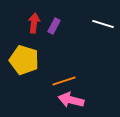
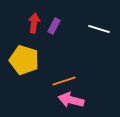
white line: moved 4 px left, 5 px down
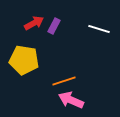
red arrow: rotated 54 degrees clockwise
yellow pentagon: rotated 8 degrees counterclockwise
pink arrow: rotated 10 degrees clockwise
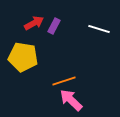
yellow pentagon: moved 1 px left, 3 px up
pink arrow: rotated 20 degrees clockwise
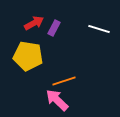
purple rectangle: moved 2 px down
yellow pentagon: moved 5 px right, 1 px up
pink arrow: moved 14 px left
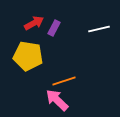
white line: rotated 30 degrees counterclockwise
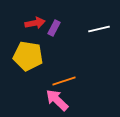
red arrow: moved 1 px right; rotated 18 degrees clockwise
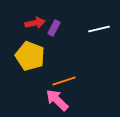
yellow pentagon: moved 2 px right; rotated 12 degrees clockwise
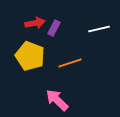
orange line: moved 6 px right, 18 px up
